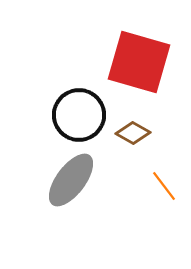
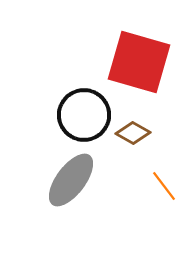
black circle: moved 5 px right
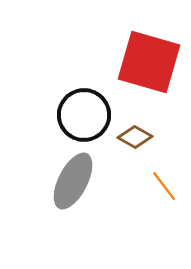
red square: moved 10 px right
brown diamond: moved 2 px right, 4 px down
gray ellipse: moved 2 px right, 1 px down; rotated 10 degrees counterclockwise
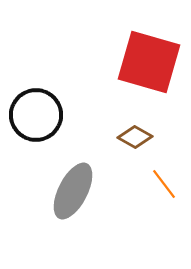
black circle: moved 48 px left
gray ellipse: moved 10 px down
orange line: moved 2 px up
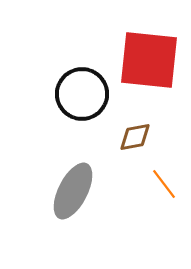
red square: moved 2 px up; rotated 10 degrees counterclockwise
black circle: moved 46 px right, 21 px up
brown diamond: rotated 40 degrees counterclockwise
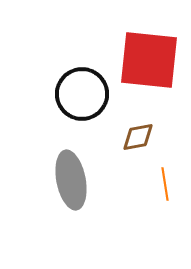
brown diamond: moved 3 px right
orange line: moved 1 px right; rotated 28 degrees clockwise
gray ellipse: moved 2 px left, 11 px up; rotated 38 degrees counterclockwise
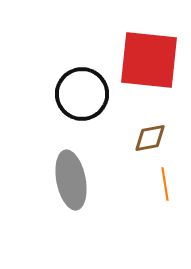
brown diamond: moved 12 px right, 1 px down
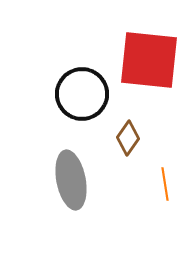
brown diamond: moved 22 px left; rotated 44 degrees counterclockwise
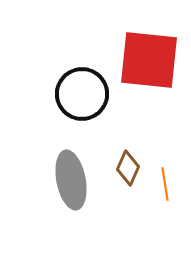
brown diamond: moved 30 px down; rotated 12 degrees counterclockwise
